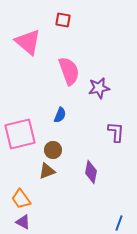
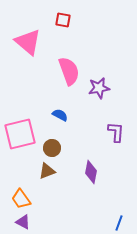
blue semicircle: rotated 84 degrees counterclockwise
brown circle: moved 1 px left, 2 px up
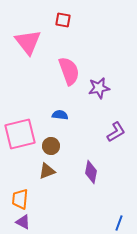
pink triangle: rotated 12 degrees clockwise
blue semicircle: rotated 21 degrees counterclockwise
purple L-shape: rotated 55 degrees clockwise
brown circle: moved 1 px left, 2 px up
orange trapezoid: moved 1 px left; rotated 40 degrees clockwise
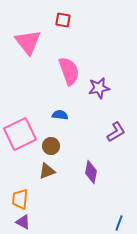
pink square: rotated 12 degrees counterclockwise
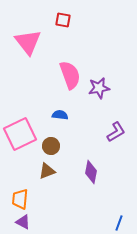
pink semicircle: moved 1 px right, 4 px down
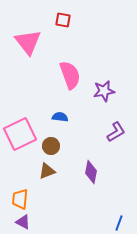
purple star: moved 5 px right, 3 px down
blue semicircle: moved 2 px down
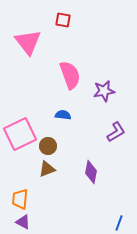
blue semicircle: moved 3 px right, 2 px up
brown circle: moved 3 px left
brown triangle: moved 2 px up
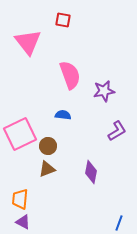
purple L-shape: moved 1 px right, 1 px up
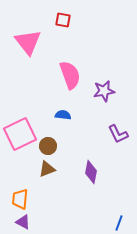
purple L-shape: moved 1 px right, 3 px down; rotated 95 degrees clockwise
